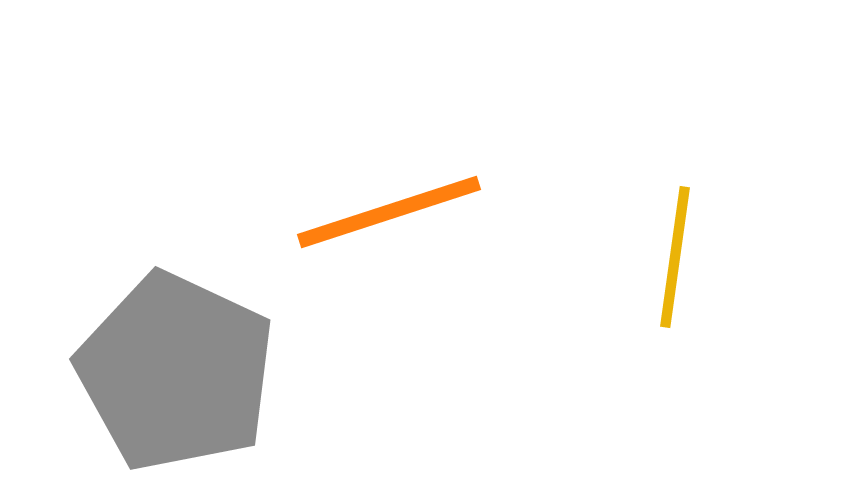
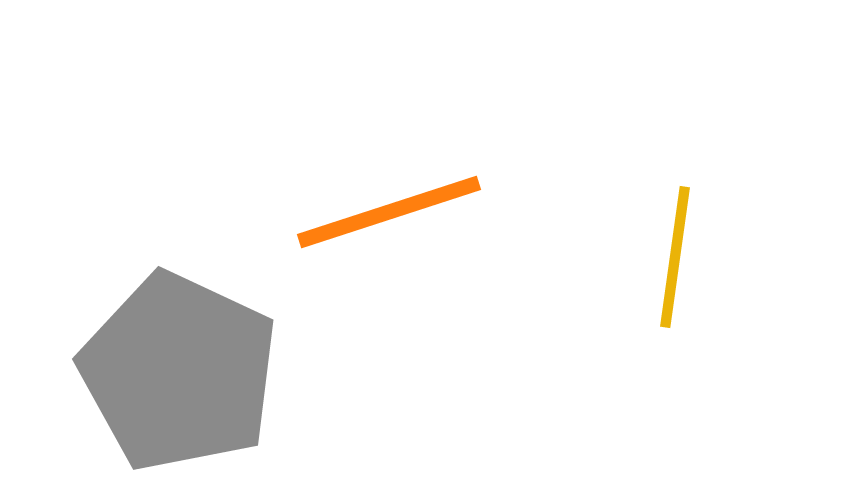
gray pentagon: moved 3 px right
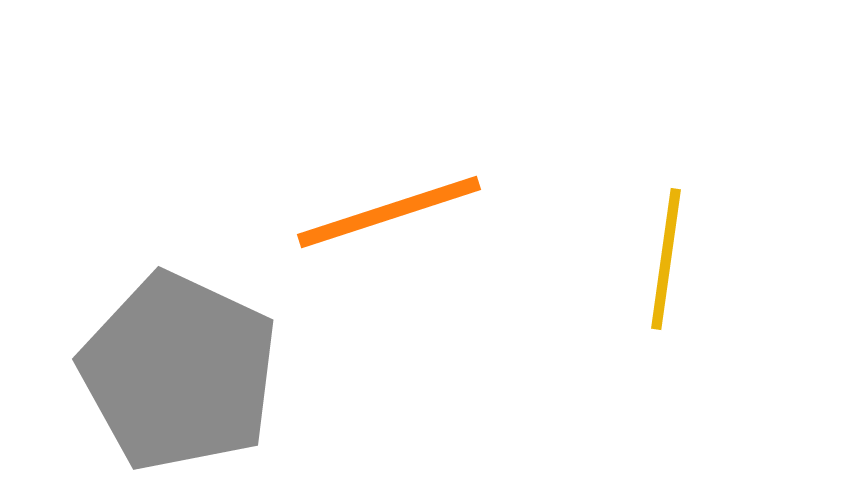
yellow line: moved 9 px left, 2 px down
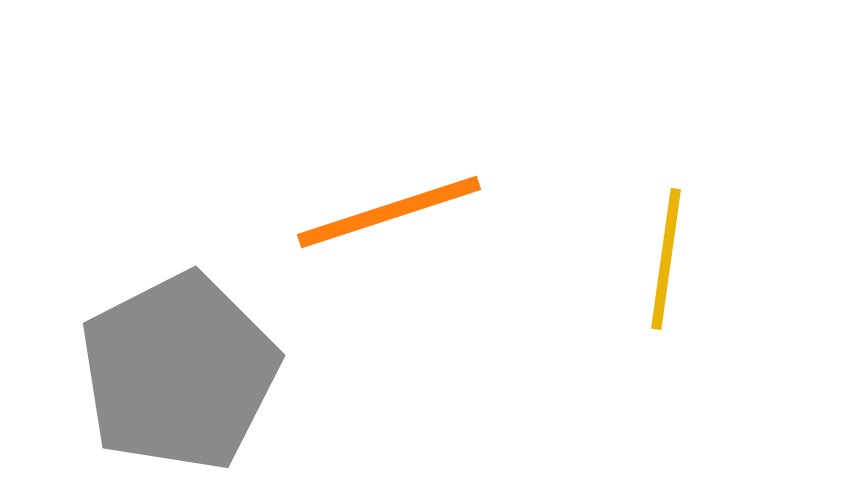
gray pentagon: rotated 20 degrees clockwise
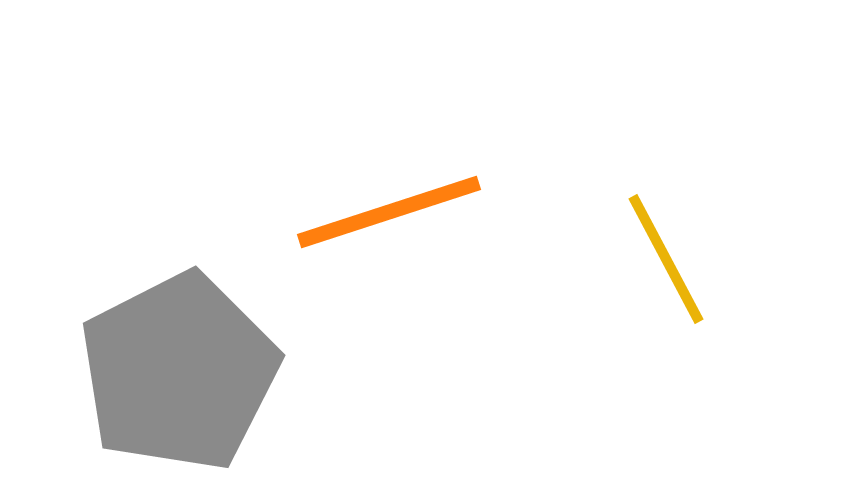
yellow line: rotated 36 degrees counterclockwise
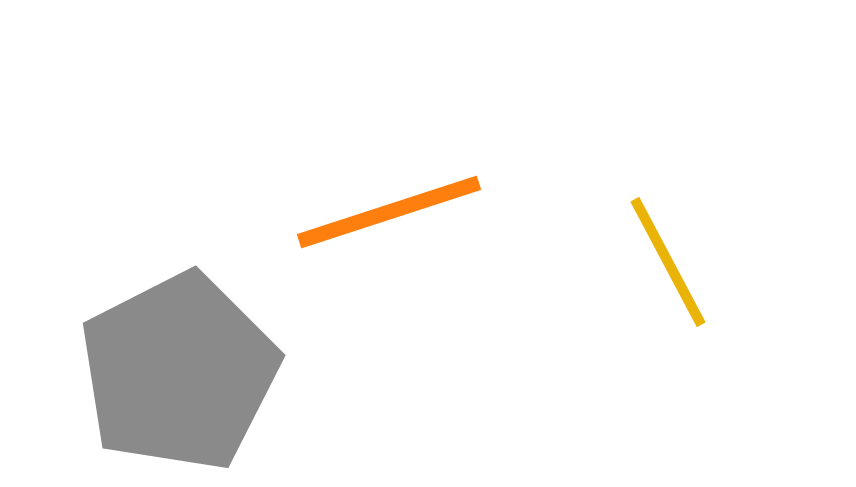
yellow line: moved 2 px right, 3 px down
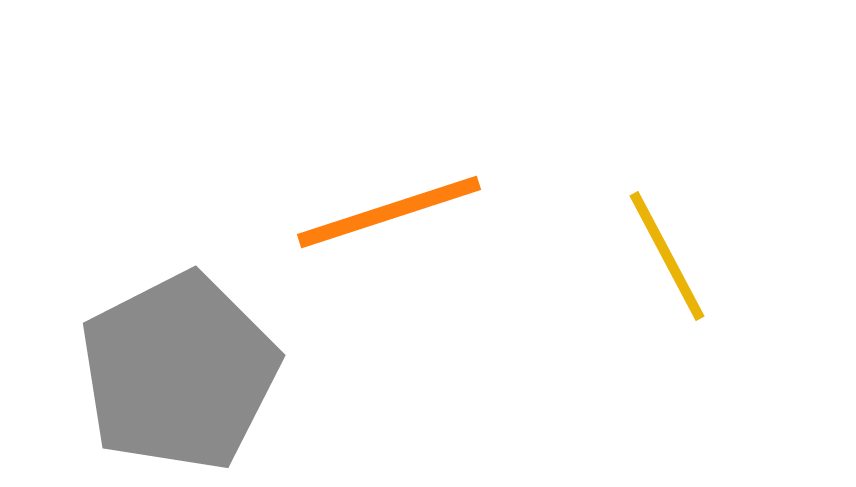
yellow line: moved 1 px left, 6 px up
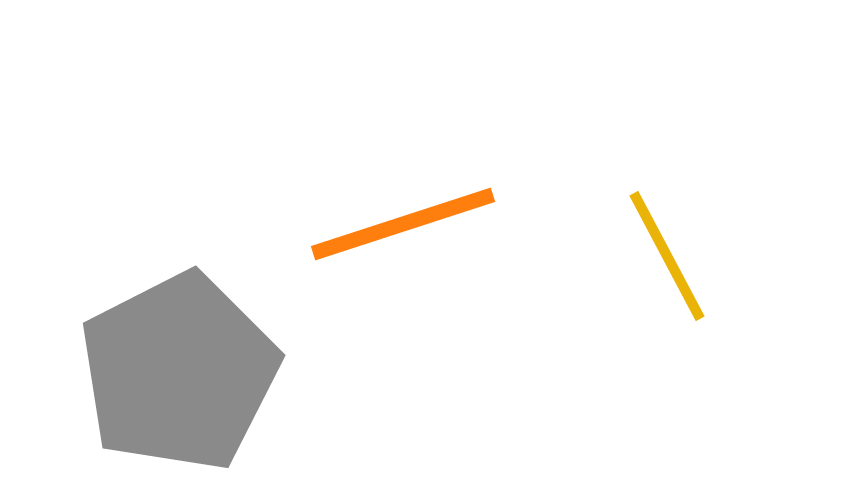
orange line: moved 14 px right, 12 px down
